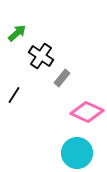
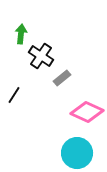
green arrow: moved 4 px right, 1 px down; rotated 42 degrees counterclockwise
gray rectangle: rotated 12 degrees clockwise
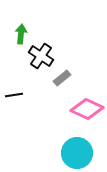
black line: rotated 48 degrees clockwise
pink diamond: moved 3 px up
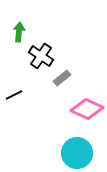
green arrow: moved 2 px left, 2 px up
black line: rotated 18 degrees counterclockwise
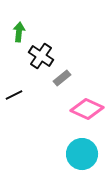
cyan circle: moved 5 px right, 1 px down
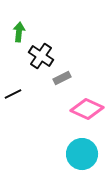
gray rectangle: rotated 12 degrees clockwise
black line: moved 1 px left, 1 px up
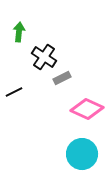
black cross: moved 3 px right, 1 px down
black line: moved 1 px right, 2 px up
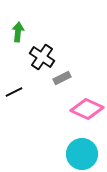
green arrow: moved 1 px left
black cross: moved 2 px left
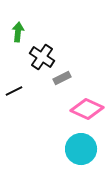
black line: moved 1 px up
cyan circle: moved 1 px left, 5 px up
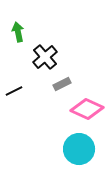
green arrow: rotated 18 degrees counterclockwise
black cross: moved 3 px right; rotated 15 degrees clockwise
gray rectangle: moved 6 px down
cyan circle: moved 2 px left
